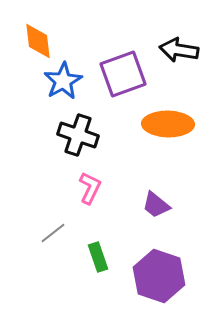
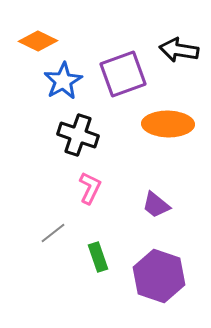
orange diamond: rotated 57 degrees counterclockwise
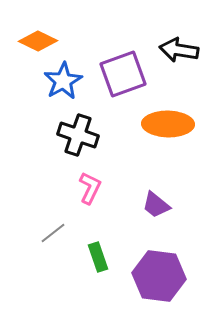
purple hexagon: rotated 12 degrees counterclockwise
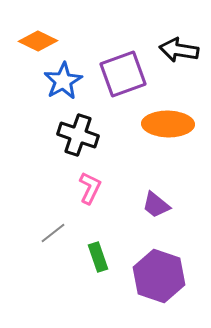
purple hexagon: rotated 12 degrees clockwise
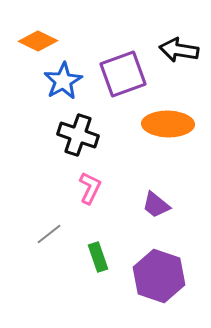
gray line: moved 4 px left, 1 px down
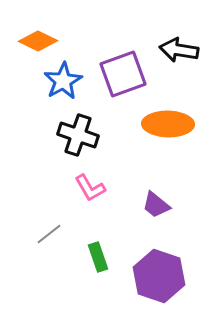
pink L-shape: rotated 124 degrees clockwise
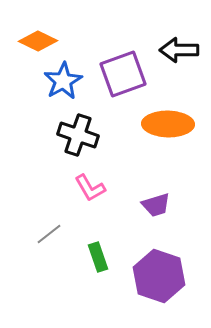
black arrow: rotated 9 degrees counterclockwise
purple trapezoid: rotated 56 degrees counterclockwise
